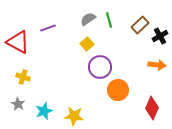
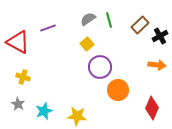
yellow star: moved 3 px right
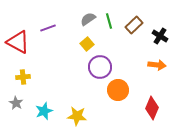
green line: moved 1 px down
brown rectangle: moved 6 px left
black cross: rotated 28 degrees counterclockwise
yellow cross: rotated 24 degrees counterclockwise
gray star: moved 2 px left, 1 px up
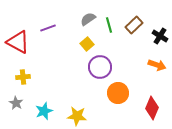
green line: moved 4 px down
orange arrow: rotated 12 degrees clockwise
orange circle: moved 3 px down
